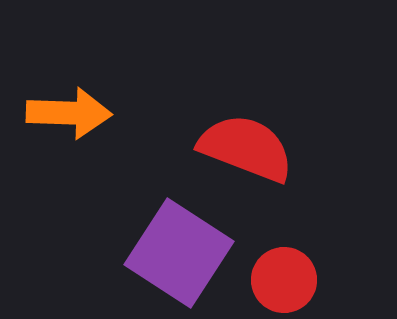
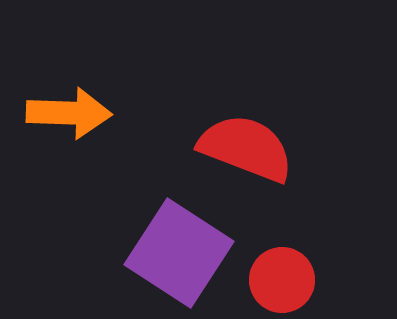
red circle: moved 2 px left
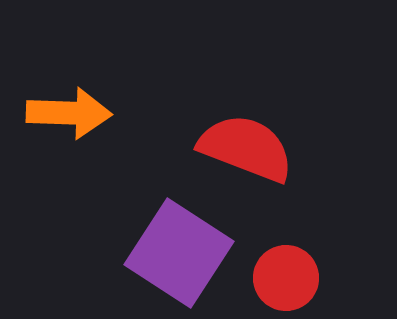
red circle: moved 4 px right, 2 px up
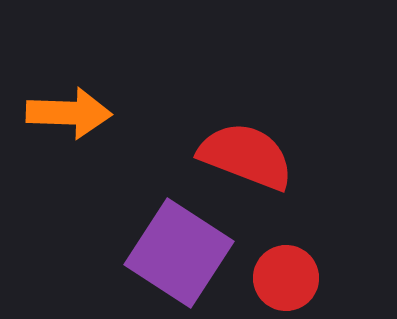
red semicircle: moved 8 px down
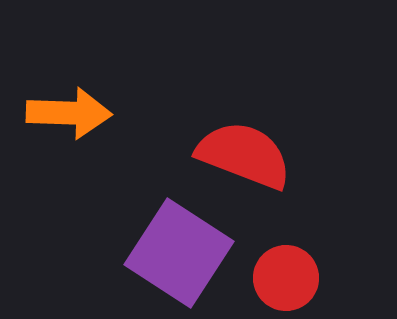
red semicircle: moved 2 px left, 1 px up
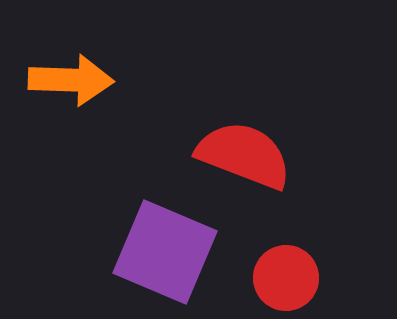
orange arrow: moved 2 px right, 33 px up
purple square: moved 14 px left, 1 px up; rotated 10 degrees counterclockwise
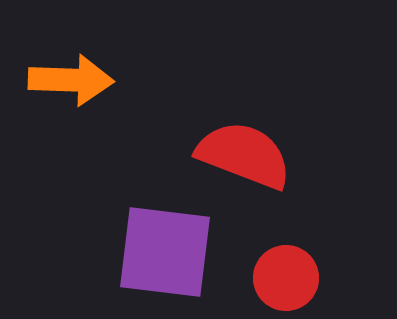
purple square: rotated 16 degrees counterclockwise
